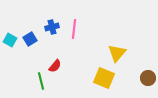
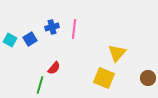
red semicircle: moved 1 px left, 2 px down
green line: moved 1 px left, 4 px down; rotated 30 degrees clockwise
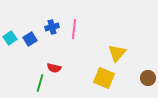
cyan square: moved 2 px up; rotated 24 degrees clockwise
red semicircle: rotated 64 degrees clockwise
green line: moved 2 px up
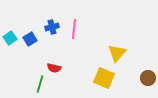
green line: moved 1 px down
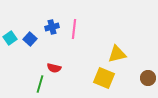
blue square: rotated 16 degrees counterclockwise
yellow triangle: moved 1 px down; rotated 36 degrees clockwise
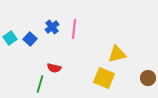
blue cross: rotated 24 degrees counterclockwise
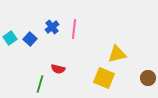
red semicircle: moved 4 px right, 1 px down
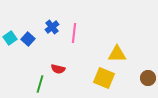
pink line: moved 4 px down
blue square: moved 2 px left
yellow triangle: rotated 12 degrees clockwise
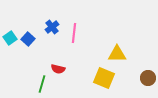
green line: moved 2 px right
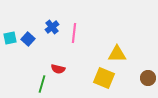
cyan square: rotated 24 degrees clockwise
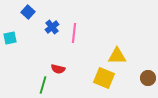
blue square: moved 27 px up
yellow triangle: moved 2 px down
green line: moved 1 px right, 1 px down
